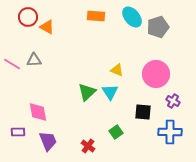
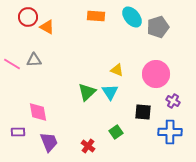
purple trapezoid: moved 1 px right, 1 px down
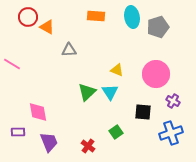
cyan ellipse: rotated 30 degrees clockwise
gray triangle: moved 35 px right, 10 px up
blue cross: moved 1 px right, 1 px down; rotated 20 degrees counterclockwise
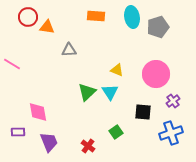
orange triangle: rotated 21 degrees counterclockwise
purple cross: rotated 24 degrees clockwise
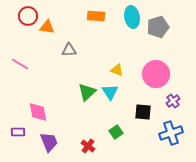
red circle: moved 1 px up
pink line: moved 8 px right
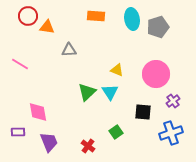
cyan ellipse: moved 2 px down
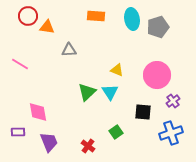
pink circle: moved 1 px right, 1 px down
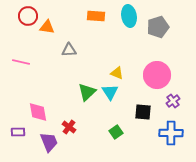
cyan ellipse: moved 3 px left, 3 px up
pink line: moved 1 px right, 2 px up; rotated 18 degrees counterclockwise
yellow triangle: moved 3 px down
blue cross: rotated 20 degrees clockwise
red cross: moved 19 px left, 19 px up
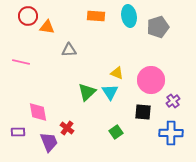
pink circle: moved 6 px left, 5 px down
red cross: moved 2 px left, 1 px down
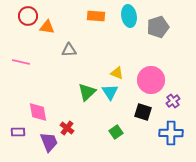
black square: rotated 12 degrees clockwise
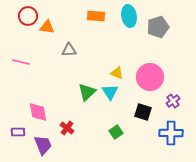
pink circle: moved 1 px left, 3 px up
purple trapezoid: moved 6 px left, 3 px down
